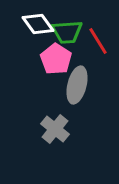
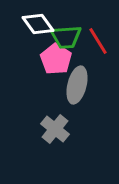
green trapezoid: moved 1 px left, 5 px down
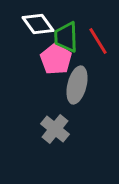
green trapezoid: rotated 92 degrees clockwise
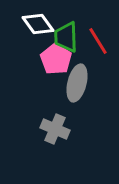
gray ellipse: moved 2 px up
gray cross: rotated 16 degrees counterclockwise
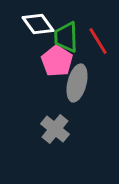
pink pentagon: moved 1 px right, 2 px down
gray cross: rotated 16 degrees clockwise
